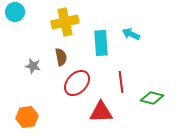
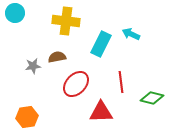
cyan circle: moved 1 px down
yellow cross: moved 1 px right, 1 px up; rotated 20 degrees clockwise
cyan rectangle: moved 1 px down; rotated 30 degrees clockwise
brown semicircle: moved 4 px left; rotated 90 degrees counterclockwise
gray star: rotated 21 degrees counterclockwise
red ellipse: moved 1 px left, 1 px down
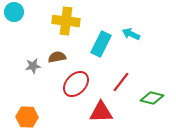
cyan circle: moved 1 px left, 1 px up
red line: rotated 45 degrees clockwise
orange hexagon: rotated 10 degrees clockwise
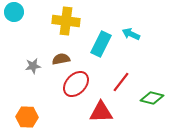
brown semicircle: moved 4 px right, 2 px down
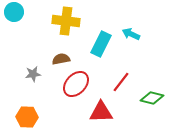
gray star: moved 8 px down
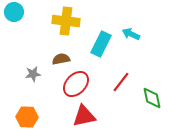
green diamond: rotated 65 degrees clockwise
red triangle: moved 17 px left, 4 px down; rotated 10 degrees counterclockwise
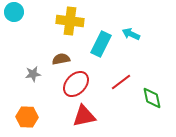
yellow cross: moved 4 px right
red line: rotated 15 degrees clockwise
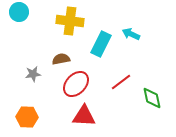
cyan circle: moved 5 px right
red triangle: rotated 15 degrees clockwise
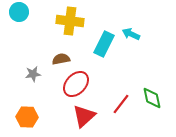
cyan rectangle: moved 3 px right
red line: moved 22 px down; rotated 15 degrees counterclockwise
red triangle: rotated 45 degrees counterclockwise
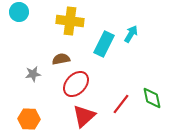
cyan arrow: rotated 96 degrees clockwise
orange hexagon: moved 2 px right, 2 px down
